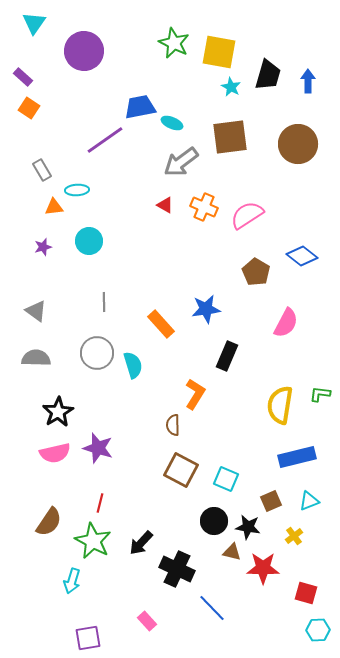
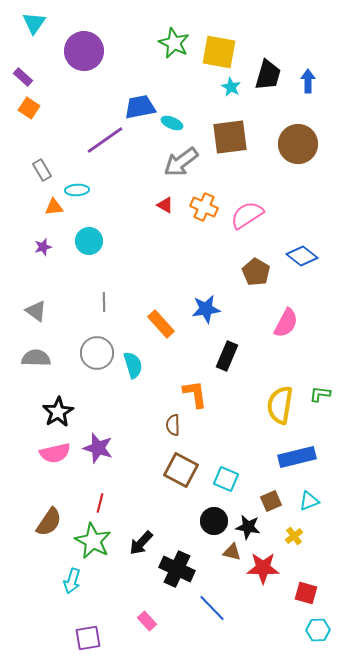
orange L-shape at (195, 394): rotated 40 degrees counterclockwise
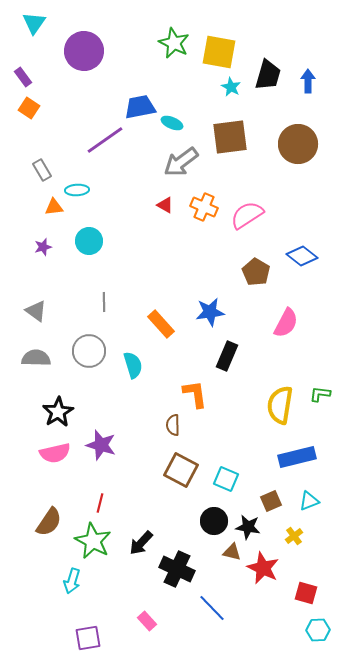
purple rectangle at (23, 77): rotated 12 degrees clockwise
blue star at (206, 309): moved 4 px right, 3 px down
gray circle at (97, 353): moved 8 px left, 2 px up
purple star at (98, 448): moved 3 px right, 3 px up
red star at (263, 568): rotated 24 degrees clockwise
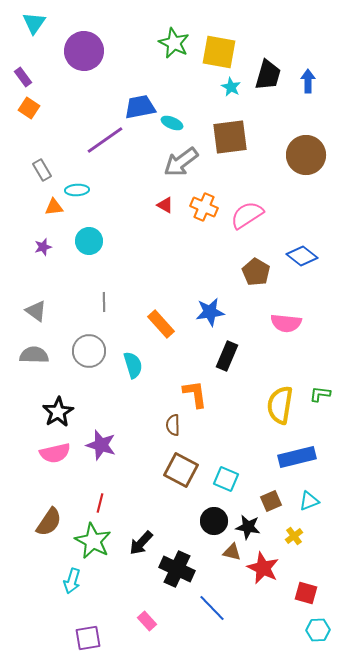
brown circle at (298, 144): moved 8 px right, 11 px down
pink semicircle at (286, 323): rotated 68 degrees clockwise
gray semicircle at (36, 358): moved 2 px left, 3 px up
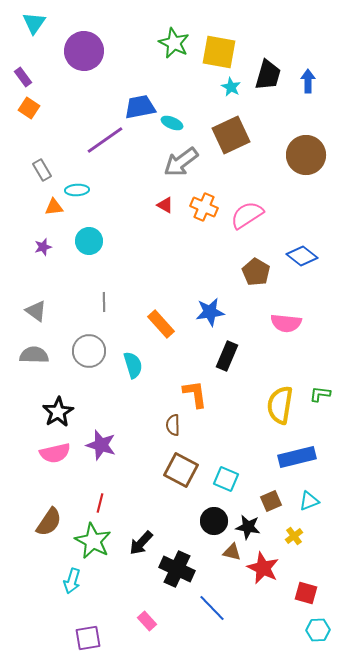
brown square at (230, 137): moved 1 px right, 2 px up; rotated 18 degrees counterclockwise
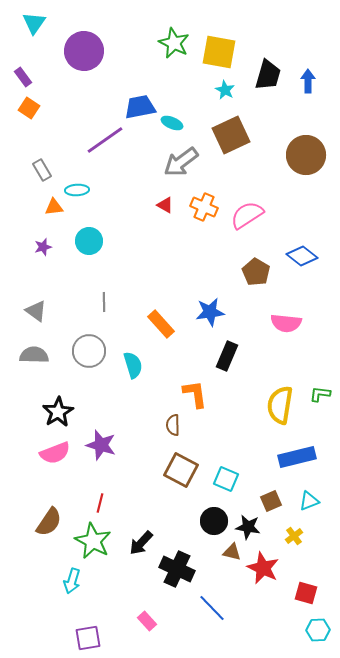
cyan star at (231, 87): moved 6 px left, 3 px down
pink semicircle at (55, 453): rotated 8 degrees counterclockwise
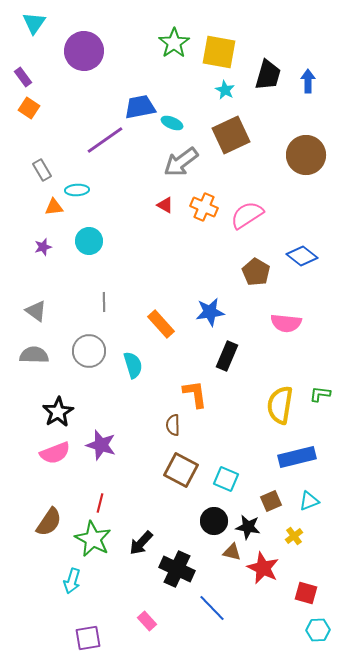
green star at (174, 43): rotated 12 degrees clockwise
green star at (93, 541): moved 2 px up
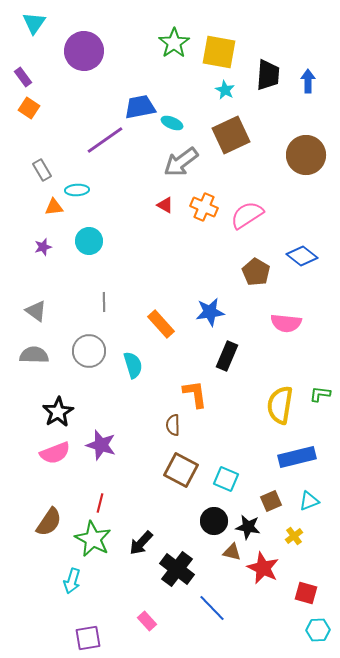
black trapezoid at (268, 75): rotated 12 degrees counterclockwise
black cross at (177, 569): rotated 12 degrees clockwise
